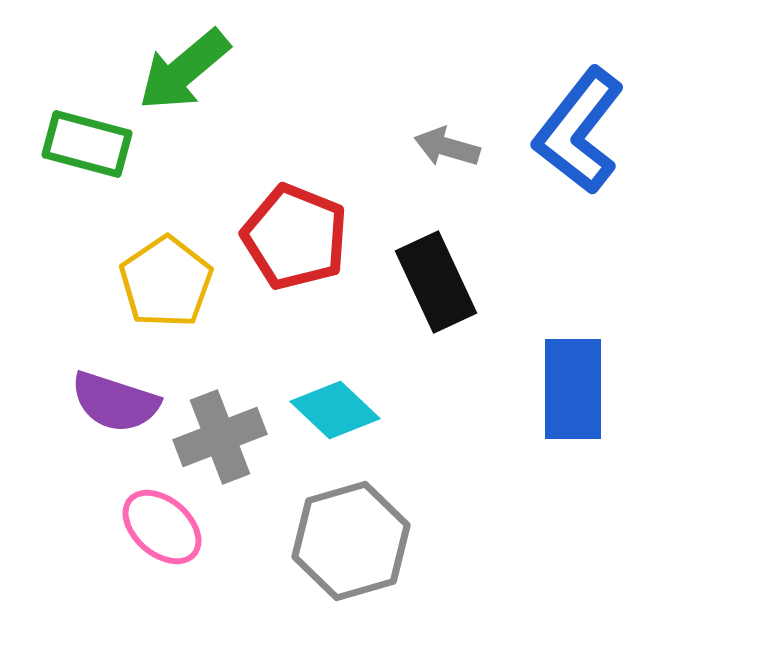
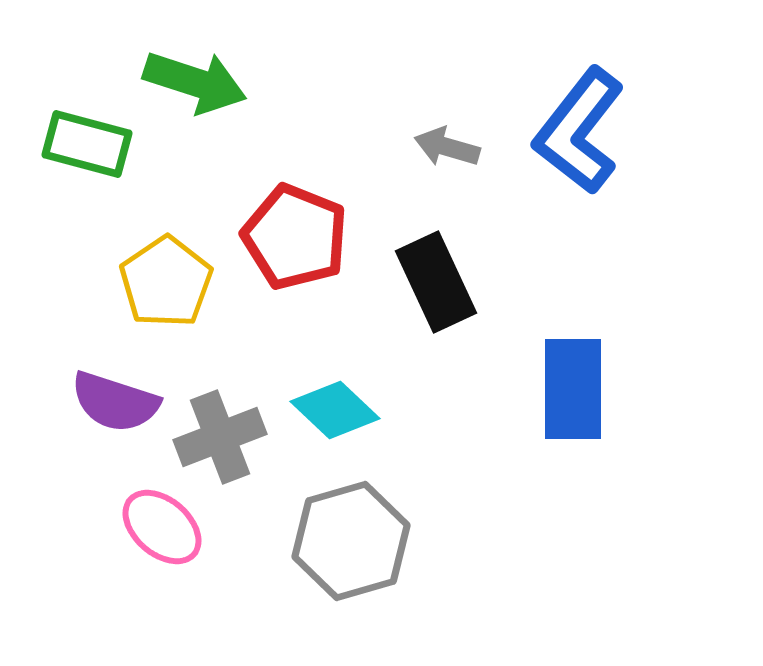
green arrow: moved 11 px right, 12 px down; rotated 122 degrees counterclockwise
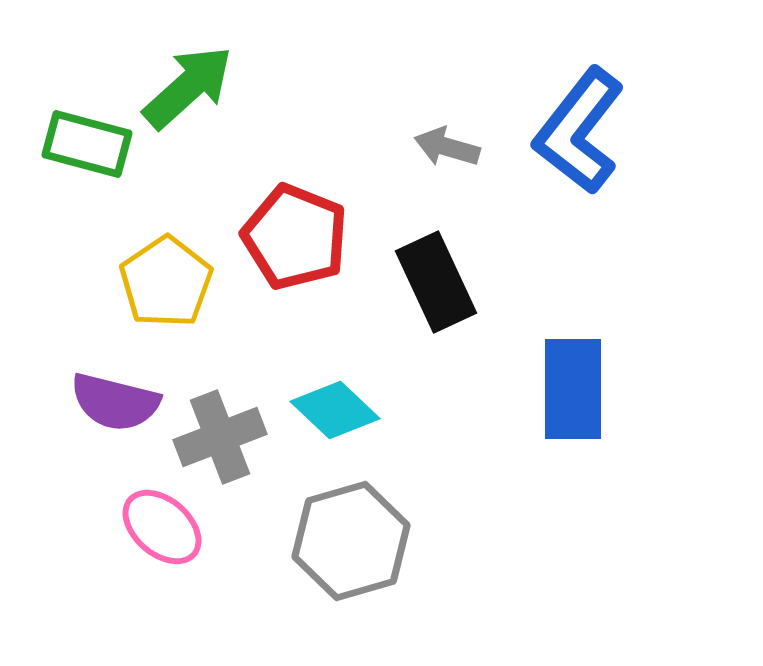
green arrow: moved 7 px left, 5 px down; rotated 60 degrees counterclockwise
purple semicircle: rotated 4 degrees counterclockwise
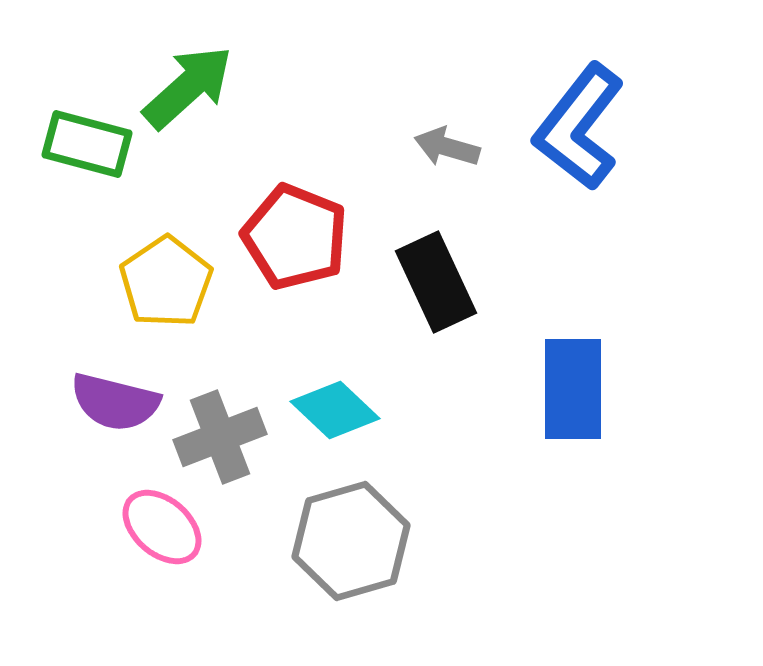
blue L-shape: moved 4 px up
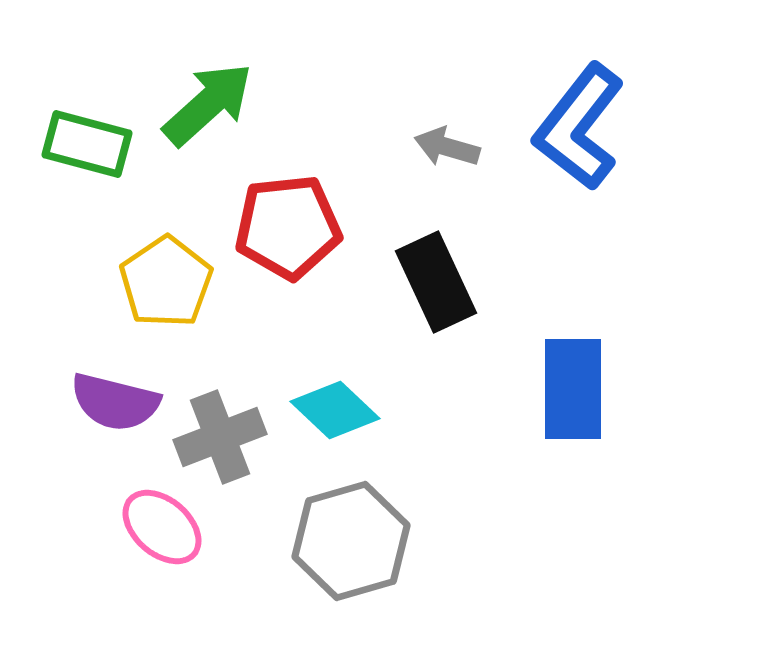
green arrow: moved 20 px right, 17 px down
red pentagon: moved 7 px left, 10 px up; rotated 28 degrees counterclockwise
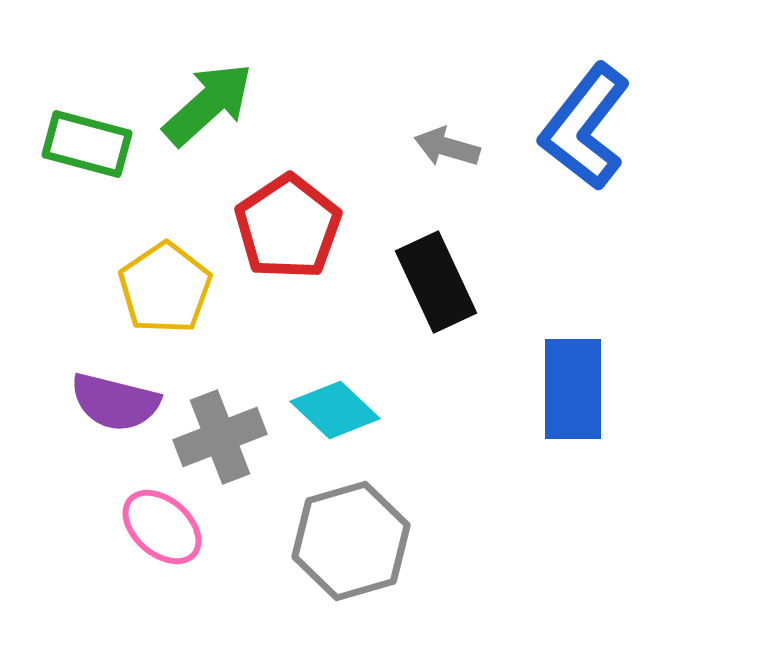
blue L-shape: moved 6 px right
red pentagon: rotated 28 degrees counterclockwise
yellow pentagon: moved 1 px left, 6 px down
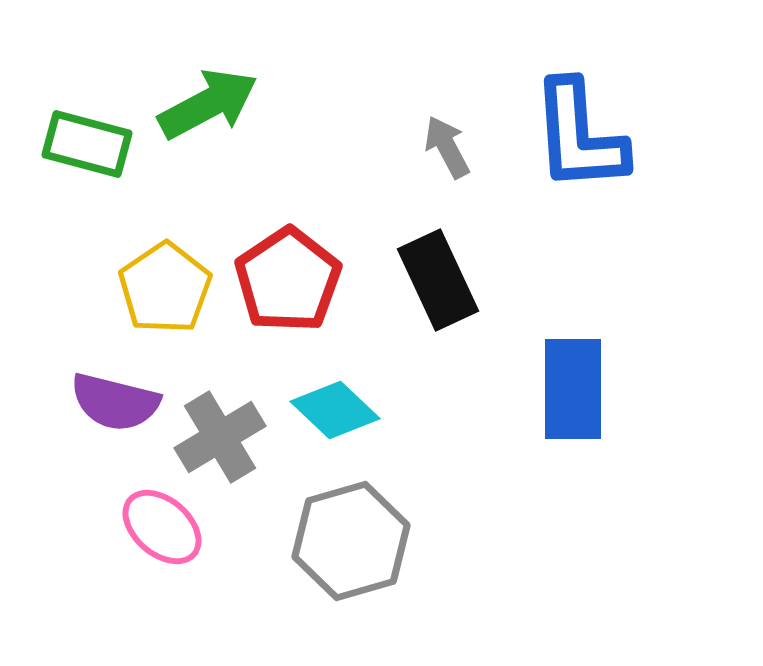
green arrow: rotated 14 degrees clockwise
blue L-shape: moved 6 px left, 9 px down; rotated 42 degrees counterclockwise
gray arrow: rotated 46 degrees clockwise
red pentagon: moved 53 px down
black rectangle: moved 2 px right, 2 px up
gray cross: rotated 10 degrees counterclockwise
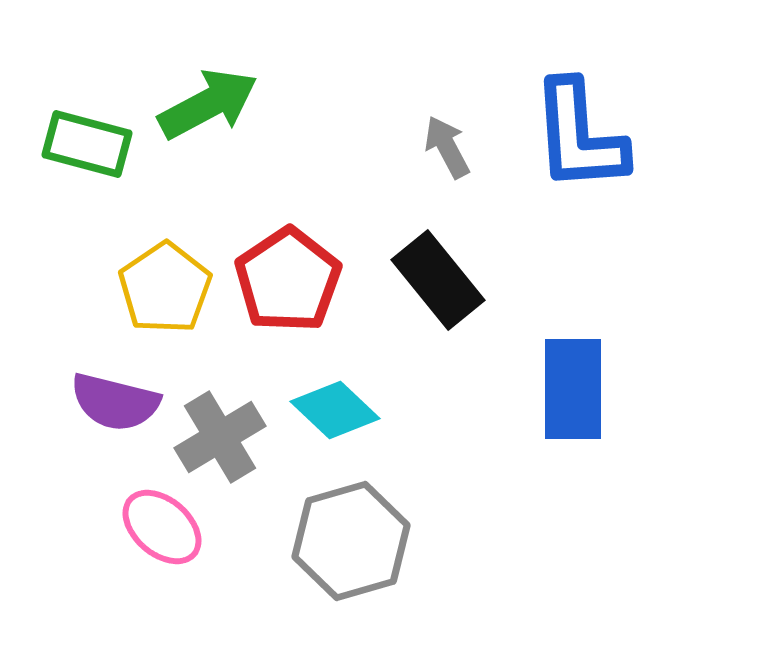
black rectangle: rotated 14 degrees counterclockwise
